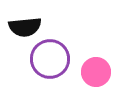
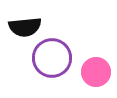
purple circle: moved 2 px right, 1 px up
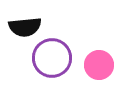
pink circle: moved 3 px right, 7 px up
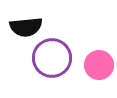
black semicircle: moved 1 px right
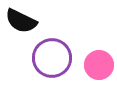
black semicircle: moved 5 px left, 6 px up; rotated 32 degrees clockwise
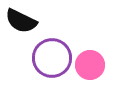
pink circle: moved 9 px left
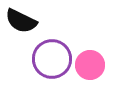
purple circle: moved 1 px down
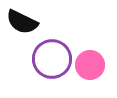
black semicircle: moved 1 px right, 1 px down
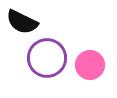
purple circle: moved 5 px left, 1 px up
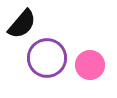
black semicircle: moved 2 px down; rotated 76 degrees counterclockwise
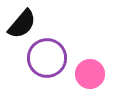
pink circle: moved 9 px down
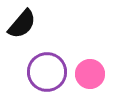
purple circle: moved 14 px down
